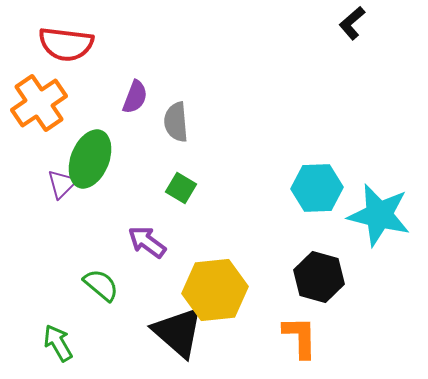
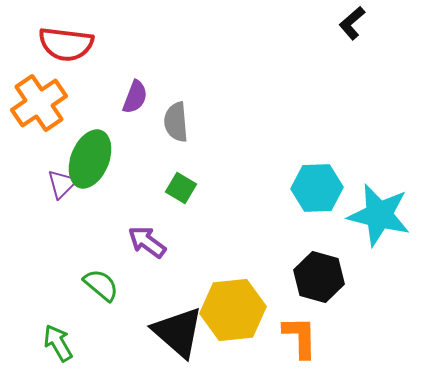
yellow hexagon: moved 18 px right, 20 px down
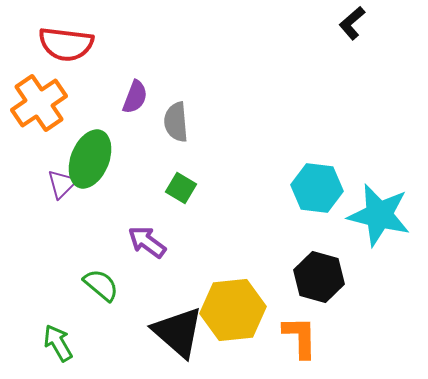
cyan hexagon: rotated 9 degrees clockwise
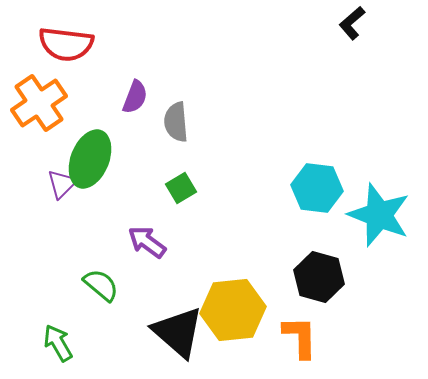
green square: rotated 28 degrees clockwise
cyan star: rotated 8 degrees clockwise
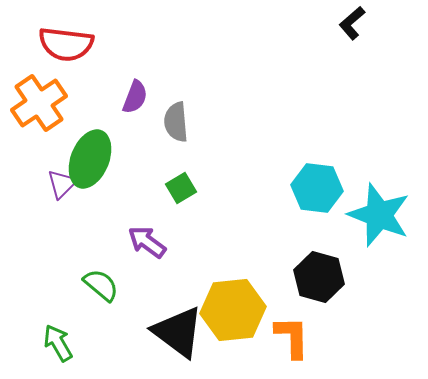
black triangle: rotated 4 degrees counterclockwise
orange L-shape: moved 8 px left
